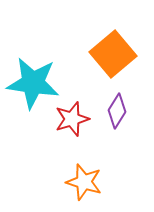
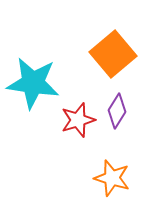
red star: moved 6 px right, 1 px down
orange star: moved 28 px right, 4 px up
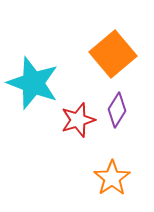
cyan star: rotated 12 degrees clockwise
purple diamond: moved 1 px up
orange star: rotated 21 degrees clockwise
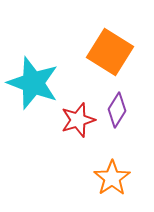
orange square: moved 3 px left, 2 px up; rotated 18 degrees counterclockwise
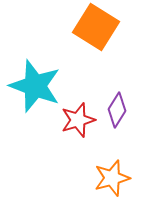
orange square: moved 14 px left, 25 px up
cyan star: moved 2 px right, 3 px down
orange star: rotated 18 degrees clockwise
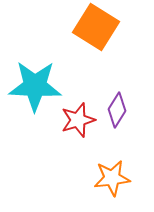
cyan star: rotated 18 degrees counterclockwise
orange star: rotated 9 degrees clockwise
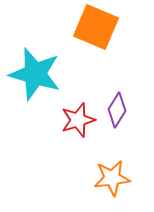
orange square: rotated 9 degrees counterclockwise
cyan star: moved 12 px up; rotated 14 degrees clockwise
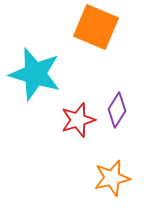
orange star: rotated 6 degrees counterclockwise
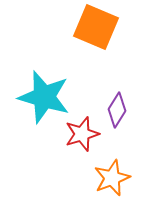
cyan star: moved 9 px right, 23 px down
red star: moved 4 px right, 14 px down
orange star: rotated 9 degrees counterclockwise
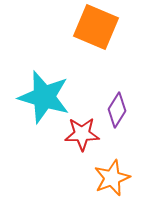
red star: rotated 16 degrees clockwise
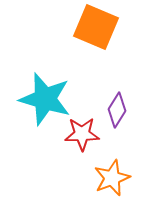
cyan star: moved 1 px right, 2 px down
